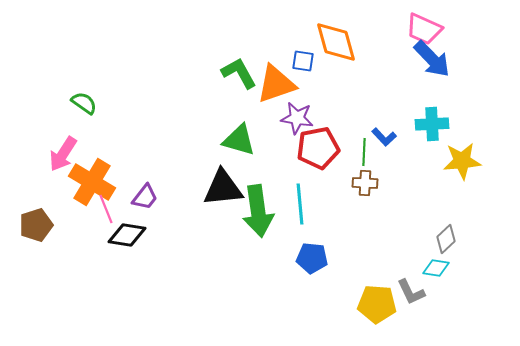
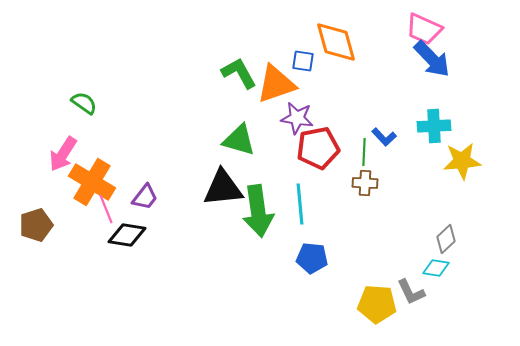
cyan cross: moved 2 px right, 2 px down
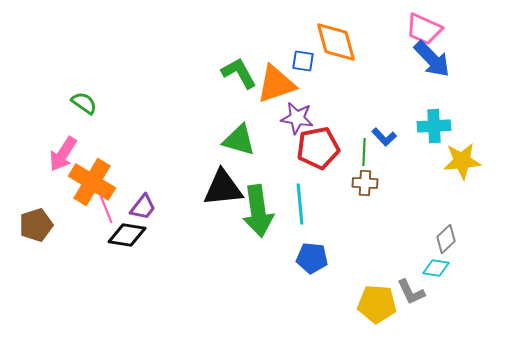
purple trapezoid: moved 2 px left, 10 px down
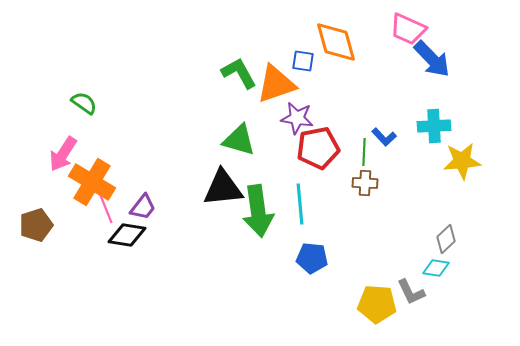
pink trapezoid: moved 16 px left
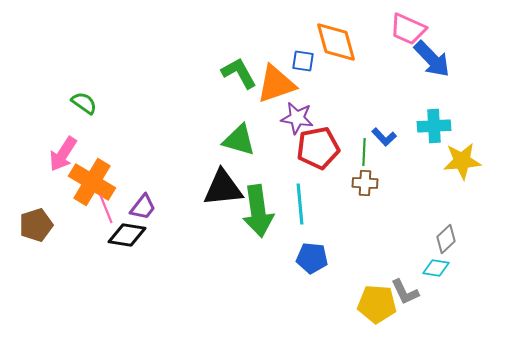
gray L-shape: moved 6 px left
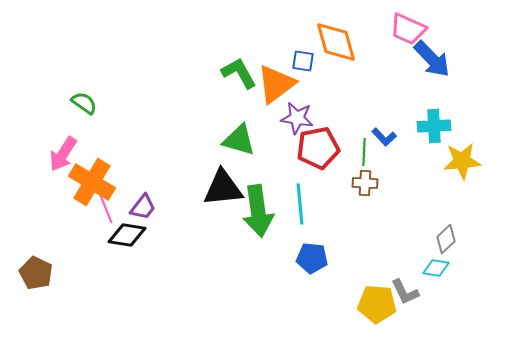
orange triangle: rotated 18 degrees counterclockwise
brown pentagon: moved 48 px down; rotated 28 degrees counterclockwise
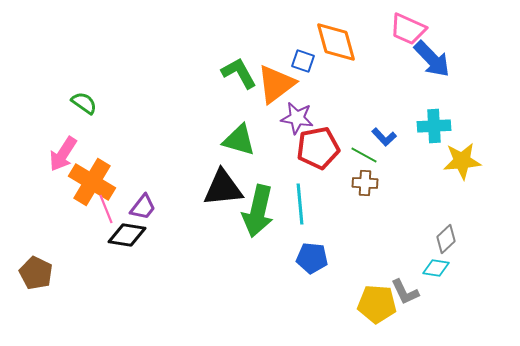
blue square: rotated 10 degrees clockwise
green line: moved 3 px down; rotated 64 degrees counterclockwise
green arrow: rotated 21 degrees clockwise
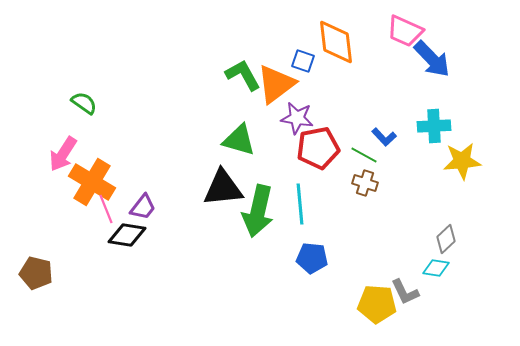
pink trapezoid: moved 3 px left, 2 px down
orange diamond: rotated 9 degrees clockwise
green L-shape: moved 4 px right, 2 px down
brown cross: rotated 15 degrees clockwise
brown pentagon: rotated 12 degrees counterclockwise
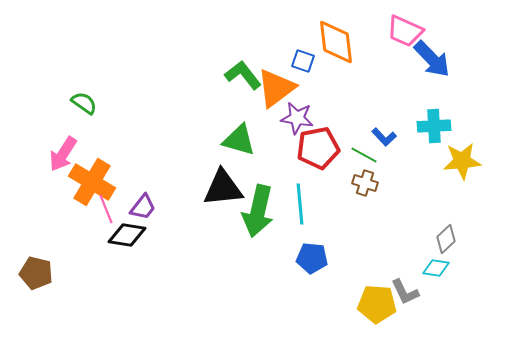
green L-shape: rotated 9 degrees counterclockwise
orange triangle: moved 4 px down
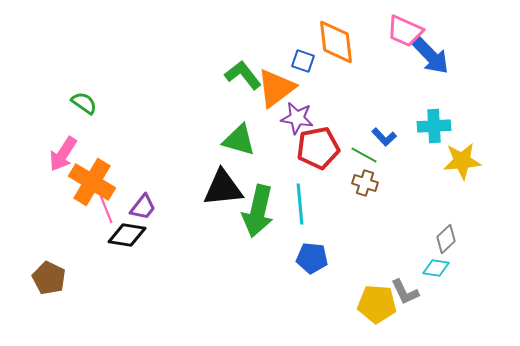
blue arrow: moved 1 px left, 3 px up
brown pentagon: moved 13 px right, 5 px down; rotated 12 degrees clockwise
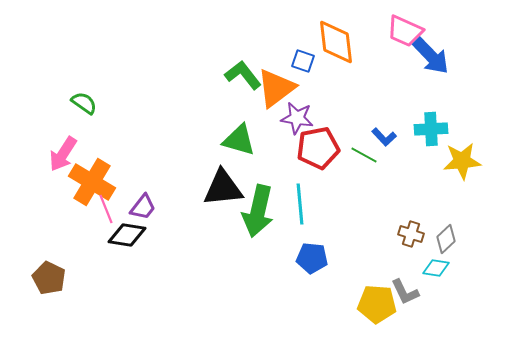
cyan cross: moved 3 px left, 3 px down
brown cross: moved 46 px right, 51 px down
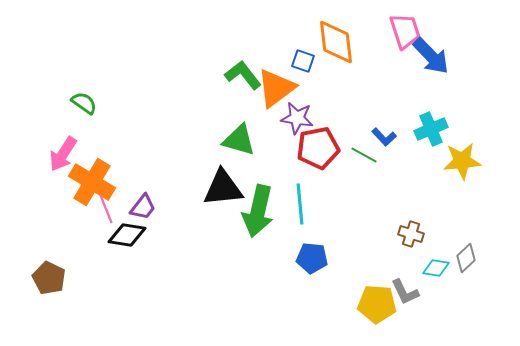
pink trapezoid: rotated 132 degrees counterclockwise
cyan cross: rotated 20 degrees counterclockwise
gray diamond: moved 20 px right, 19 px down
